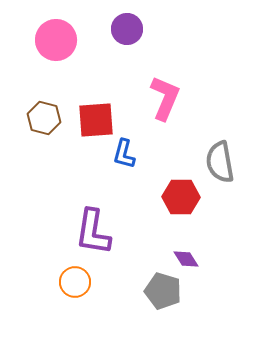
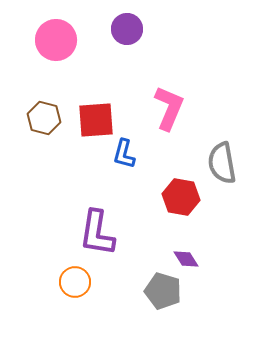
pink L-shape: moved 4 px right, 10 px down
gray semicircle: moved 2 px right, 1 px down
red hexagon: rotated 9 degrees clockwise
purple L-shape: moved 4 px right, 1 px down
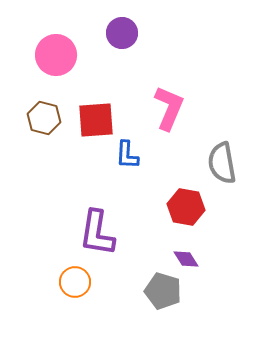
purple circle: moved 5 px left, 4 px down
pink circle: moved 15 px down
blue L-shape: moved 3 px right, 1 px down; rotated 12 degrees counterclockwise
red hexagon: moved 5 px right, 10 px down
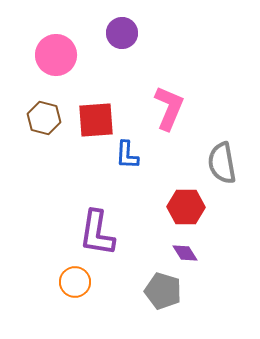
red hexagon: rotated 9 degrees counterclockwise
purple diamond: moved 1 px left, 6 px up
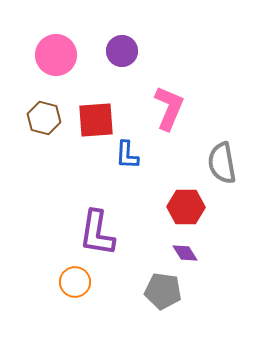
purple circle: moved 18 px down
gray pentagon: rotated 9 degrees counterclockwise
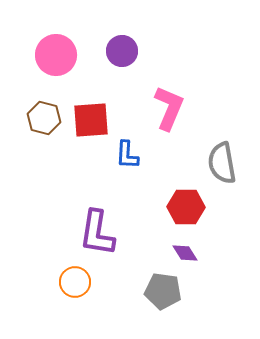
red square: moved 5 px left
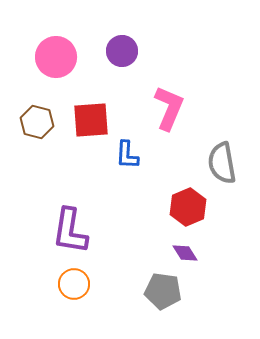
pink circle: moved 2 px down
brown hexagon: moved 7 px left, 4 px down
red hexagon: moved 2 px right; rotated 24 degrees counterclockwise
purple L-shape: moved 27 px left, 2 px up
orange circle: moved 1 px left, 2 px down
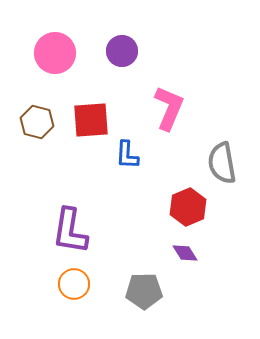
pink circle: moved 1 px left, 4 px up
gray pentagon: moved 19 px left; rotated 9 degrees counterclockwise
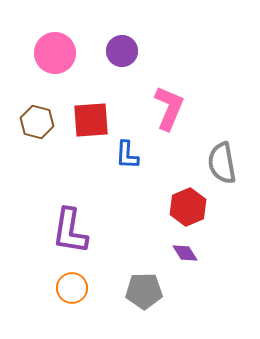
orange circle: moved 2 px left, 4 px down
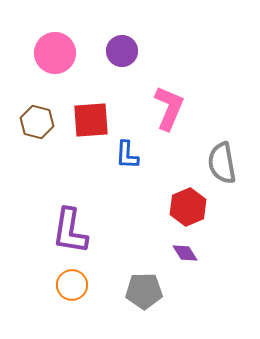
orange circle: moved 3 px up
